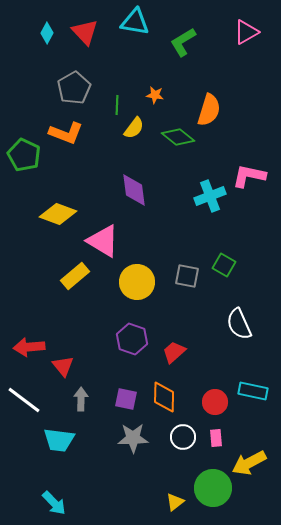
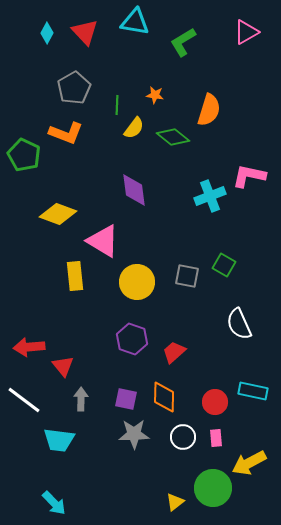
green diamond at (178, 137): moved 5 px left
yellow rectangle at (75, 276): rotated 56 degrees counterclockwise
gray star at (133, 438): moved 1 px right, 4 px up
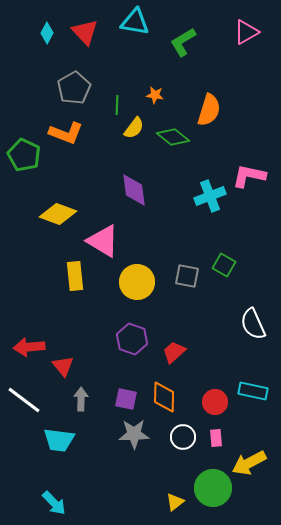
white semicircle at (239, 324): moved 14 px right
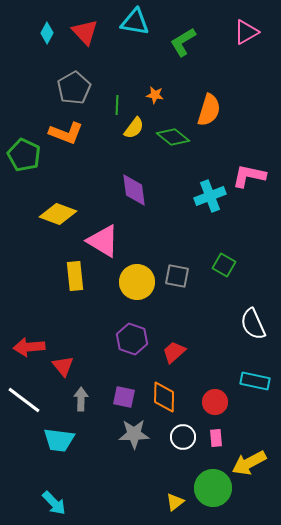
gray square at (187, 276): moved 10 px left
cyan rectangle at (253, 391): moved 2 px right, 10 px up
purple square at (126, 399): moved 2 px left, 2 px up
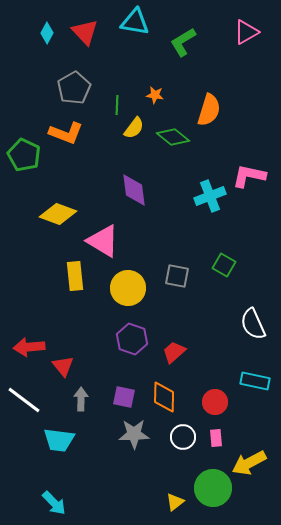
yellow circle at (137, 282): moved 9 px left, 6 px down
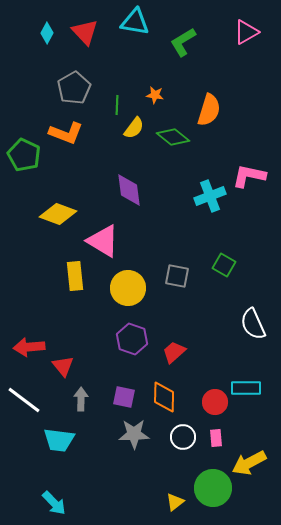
purple diamond at (134, 190): moved 5 px left
cyan rectangle at (255, 381): moved 9 px left, 7 px down; rotated 12 degrees counterclockwise
